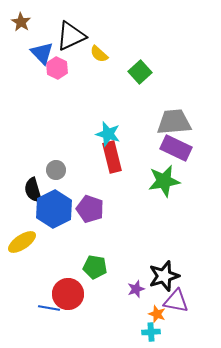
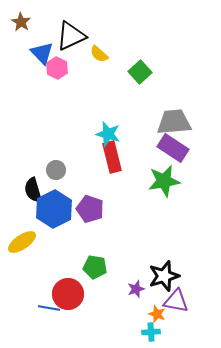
purple rectangle: moved 3 px left; rotated 8 degrees clockwise
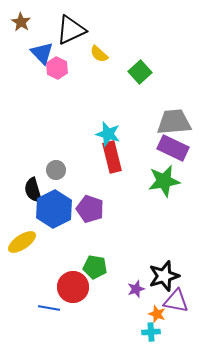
black triangle: moved 6 px up
purple rectangle: rotated 8 degrees counterclockwise
red circle: moved 5 px right, 7 px up
